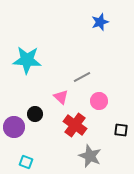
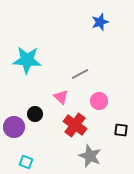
gray line: moved 2 px left, 3 px up
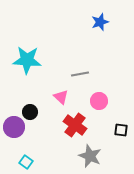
gray line: rotated 18 degrees clockwise
black circle: moved 5 px left, 2 px up
cyan square: rotated 16 degrees clockwise
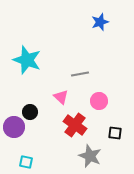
cyan star: rotated 16 degrees clockwise
black square: moved 6 px left, 3 px down
cyan square: rotated 24 degrees counterclockwise
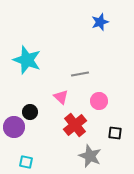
red cross: rotated 15 degrees clockwise
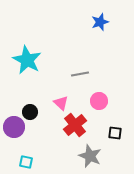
cyan star: rotated 8 degrees clockwise
pink triangle: moved 6 px down
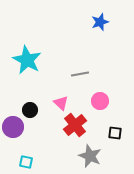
pink circle: moved 1 px right
black circle: moved 2 px up
purple circle: moved 1 px left
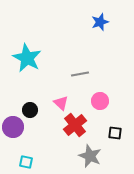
cyan star: moved 2 px up
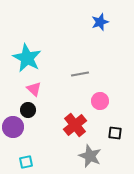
pink triangle: moved 27 px left, 14 px up
black circle: moved 2 px left
cyan square: rotated 24 degrees counterclockwise
